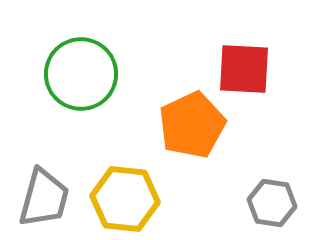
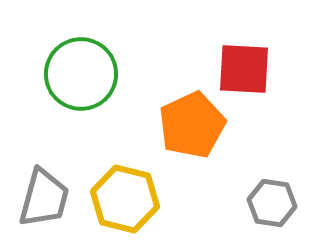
yellow hexagon: rotated 8 degrees clockwise
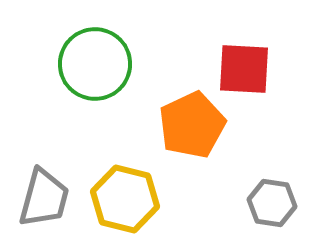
green circle: moved 14 px right, 10 px up
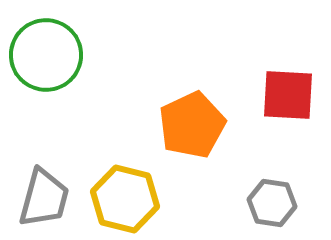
green circle: moved 49 px left, 9 px up
red square: moved 44 px right, 26 px down
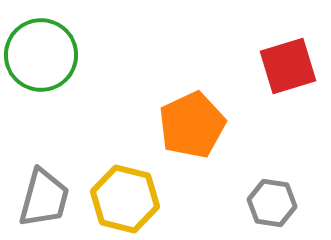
green circle: moved 5 px left
red square: moved 29 px up; rotated 20 degrees counterclockwise
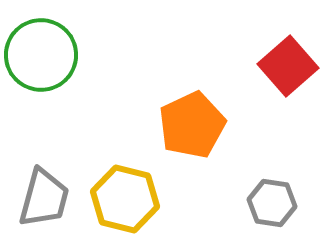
red square: rotated 24 degrees counterclockwise
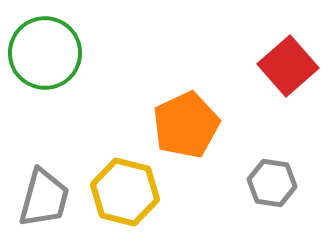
green circle: moved 4 px right, 2 px up
orange pentagon: moved 6 px left
yellow hexagon: moved 7 px up
gray hexagon: moved 20 px up
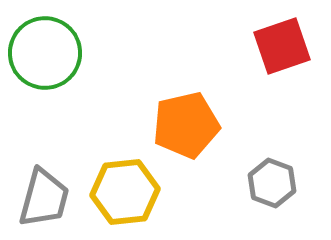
red square: moved 6 px left, 20 px up; rotated 22 degrees clockwise
orange pentagon: rotated 12 degrees clockwise
gray hexagon: rotated 12 degrees clockwise
yellow hexagon: rotated 20 degrees counterclockwise
